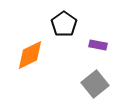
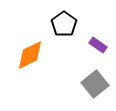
purple rectangle: rotated 24 degrees clockwise
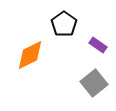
gray square: moved 1 px left, 1 px up
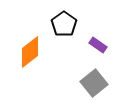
orange diamond: moved 3 px up; rotated 12 degrees counterclockwise
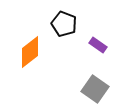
black pentagon: rotated 15 degrees counterclockwise
gray square: moved 1 px right, 6 px down; rotated 16 degrees counterclockwise
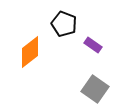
purple rectangle: moved 5 px left
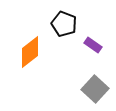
gray square: rotated 8 degrees clockwise
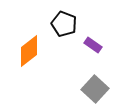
orange diamond: moved 1 px left, 1 px up
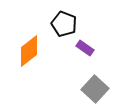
purple rectangle: moved 8 px left, 3 px down
